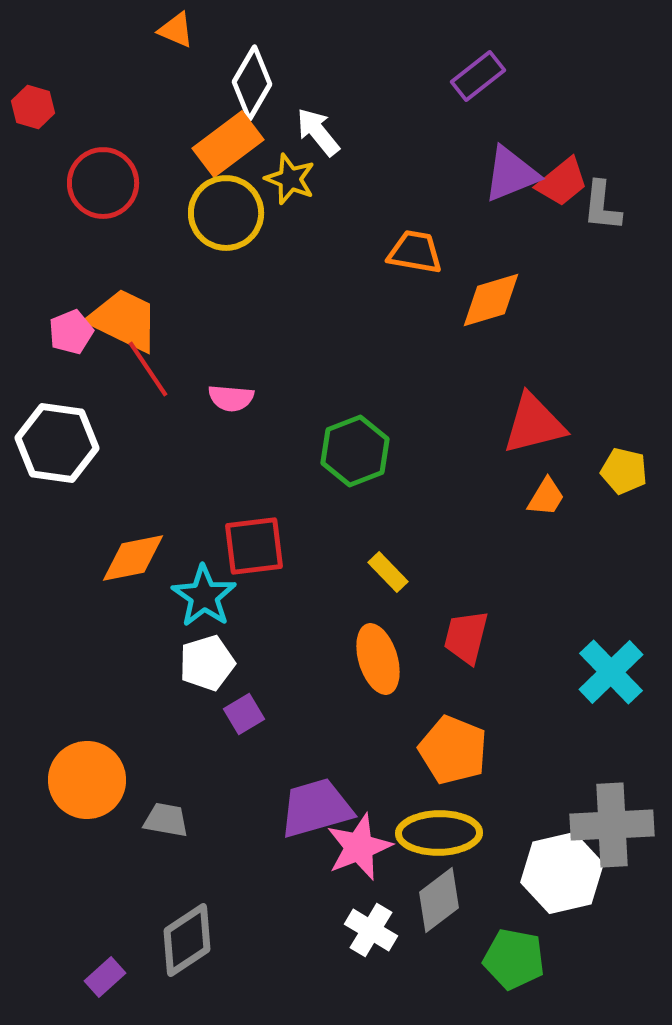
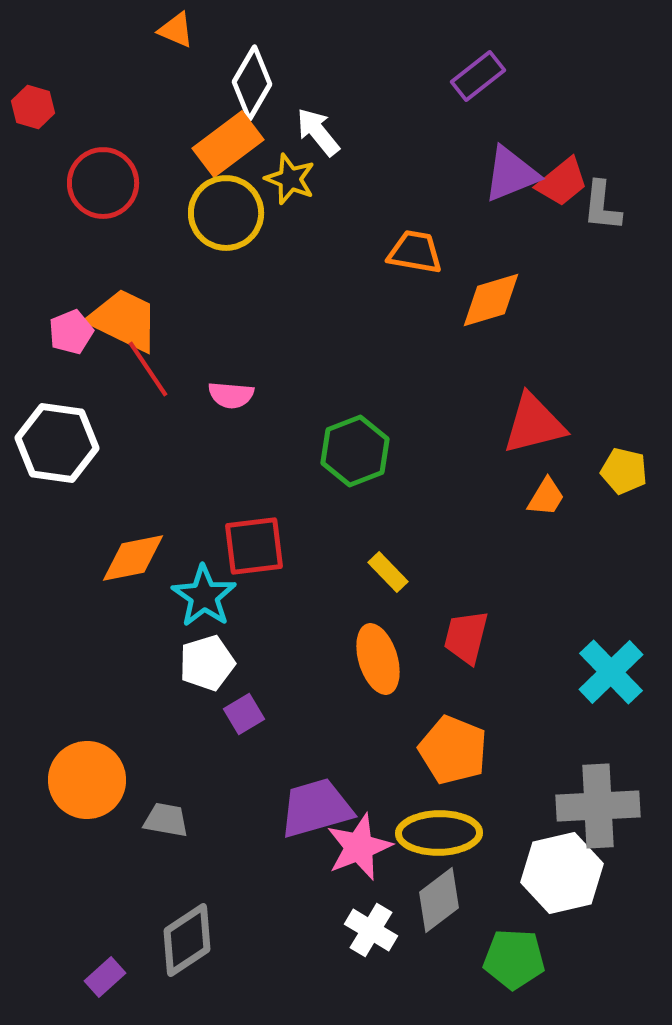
pink semicircle at (231, 398): moved 3 px up
gray cross at (612, 825): moved 14 px left, 19 px up
green pentagon at (514, 959): rotated 8 degrees counterclockwise
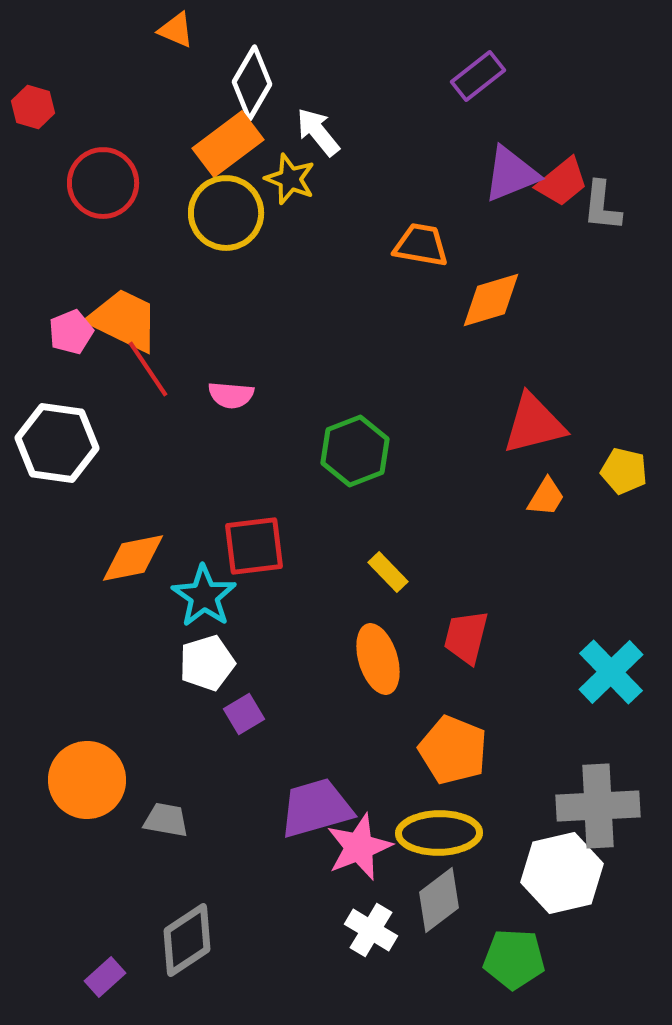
orange trapezoid at (415, 252): moved 6 px right, 7 px up
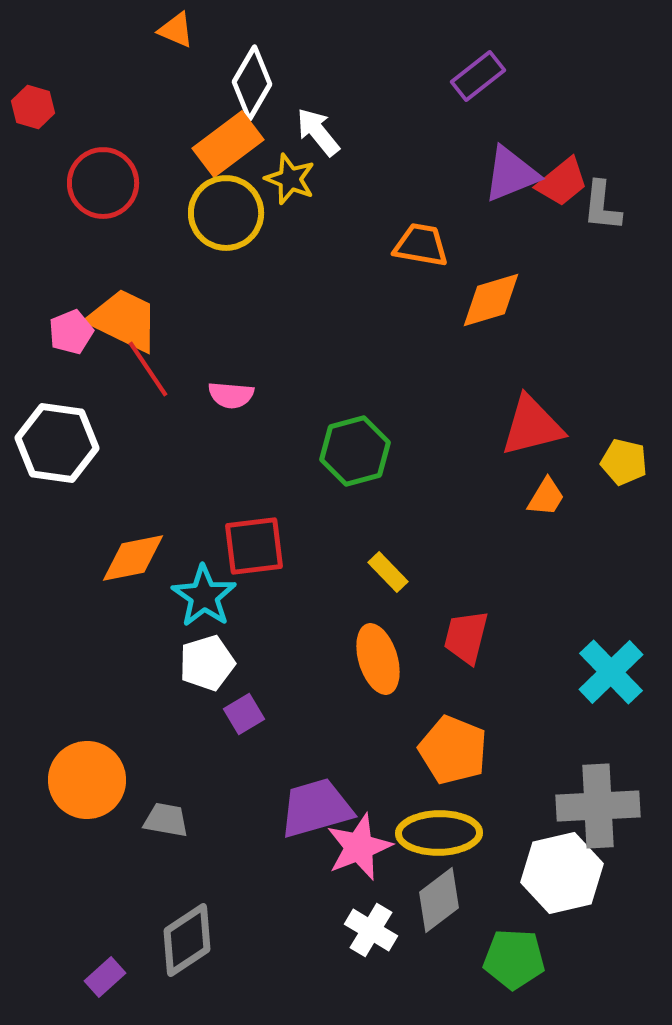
red triangle at (534, 424): moved 2 px left, 2 px down
green hexagon at (355, 451): rotated 6 degrees clockwise
yellow pentagon at (624, 471): moved 9 px up
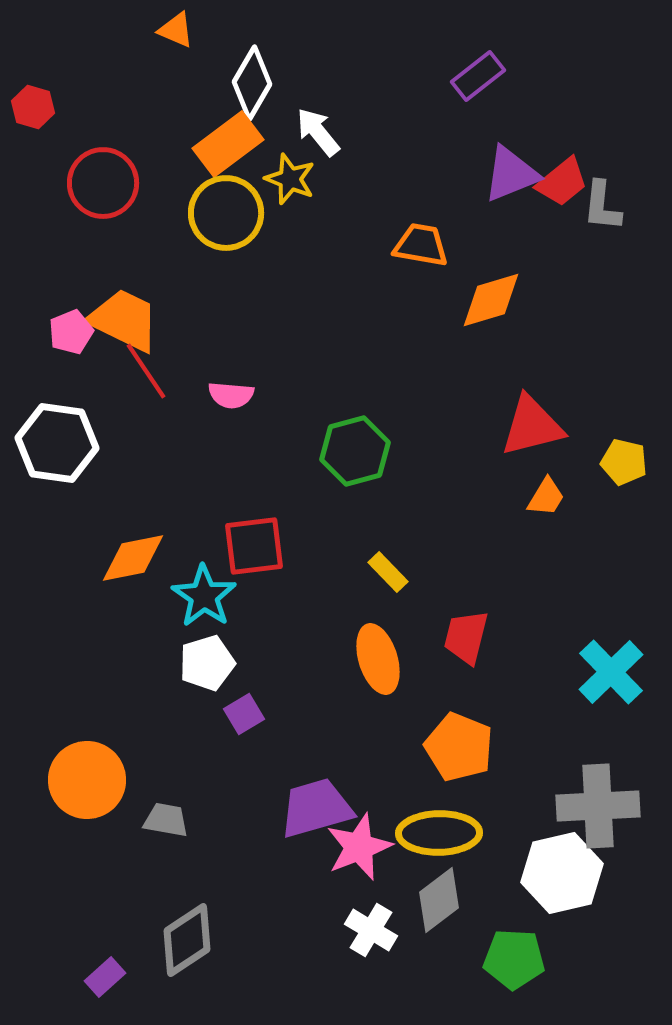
red line at (148, 369): moved 2 px left, 2 px down
orange pentagon at (453, 750): moved 6 px right, 3 px up
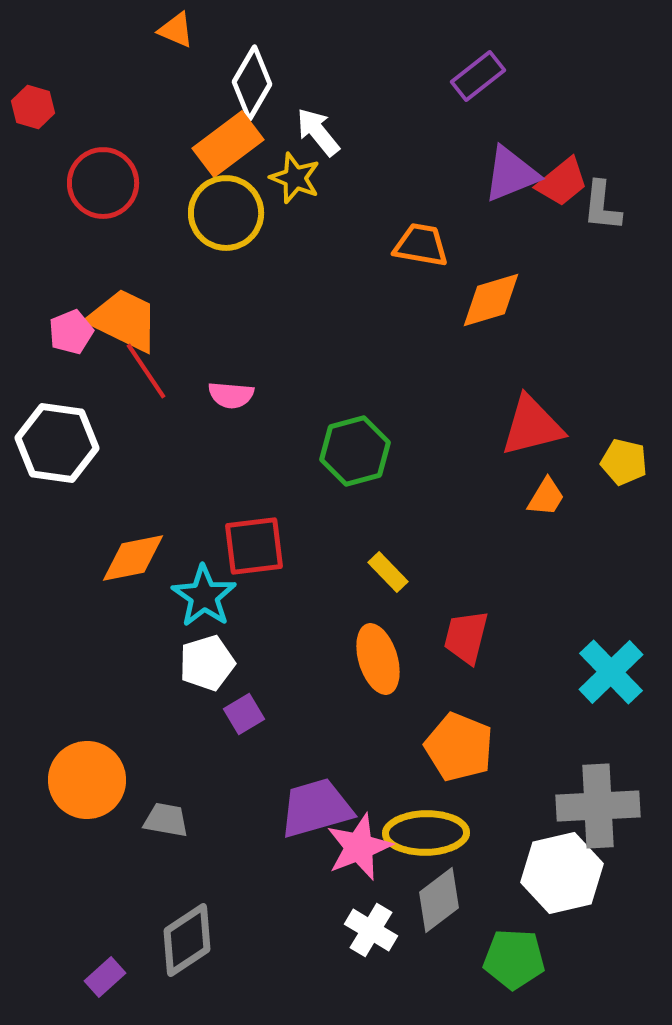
yellow star at (290, 179): moved 5 px right, 1 px up
yellow ellipse at (439, 833): moved 13 px left
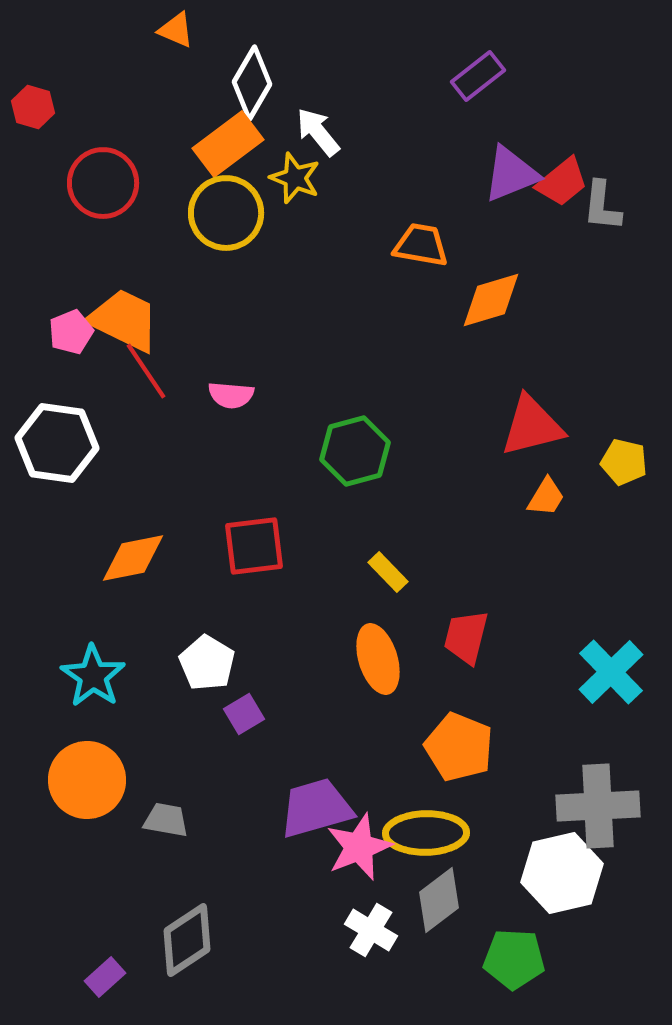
cyan star at (204, 596): moved 111 px left, 80 px down
white pentagon at (207, 663): rotated 24 degrees counterclockwise
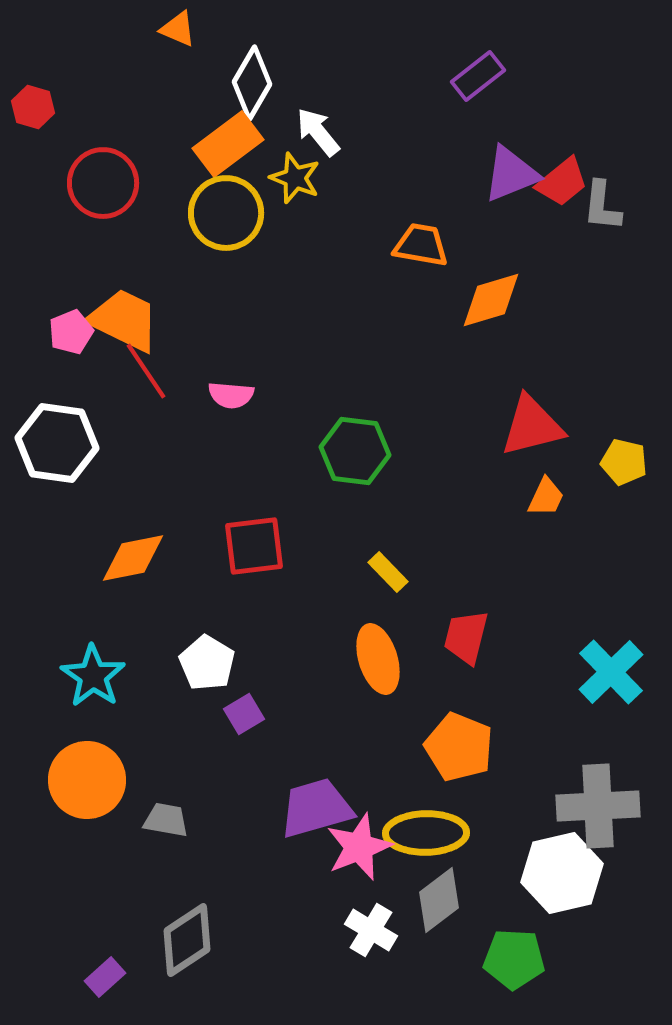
orange triangle at (176, 30): moved 2 px right, 1 px up
green hexagon at (355, 451): rotated 22 degrees clockwise
orange trapezoid at (546, 497): rotated 6 degrees counterclockwise
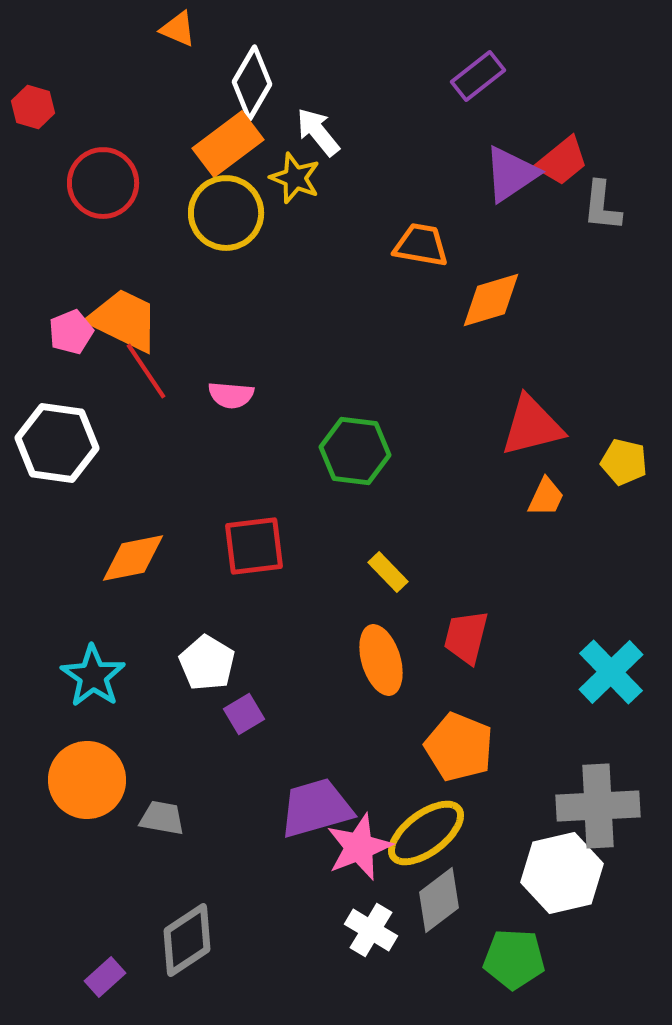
purple triangle at (511, 174): rotated 12 degrees counterclockwise
red trapezoid at (562, 182): moved 21 px up
orange ellipse at (378, 659): moved 3 px right, 1 px down
gray trapezoid at (166, 820): moved 4 px left, 2 px up
yellow ellipse at (426, 833): rotated 36 degrees counterclockwise
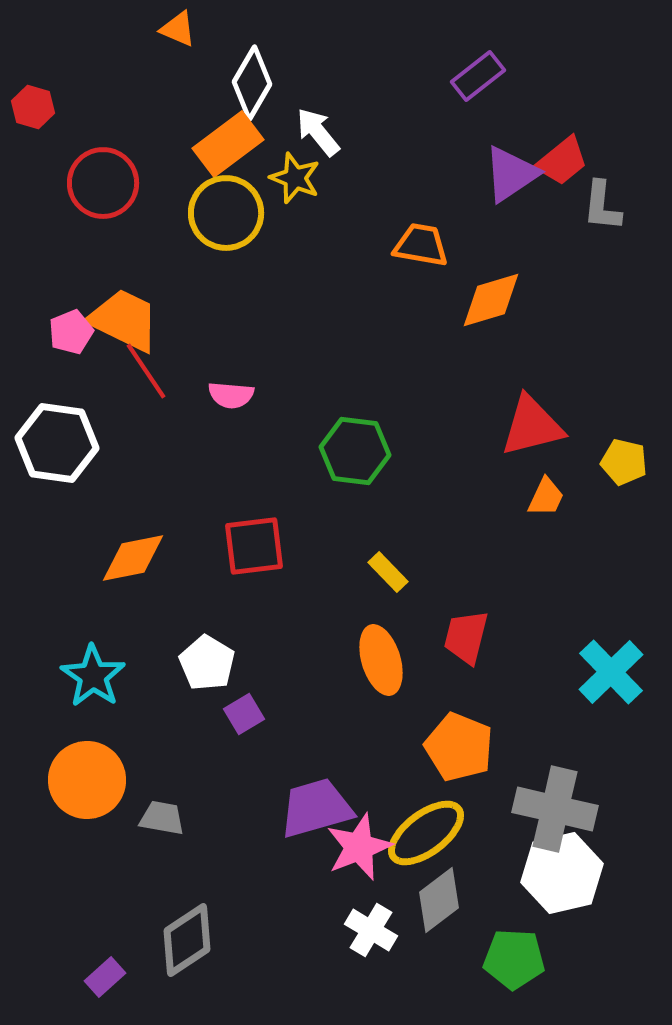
gray cross at (598, 806): moved 43 px left, 3 px down; rotated 16 degrees clockwise
